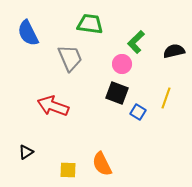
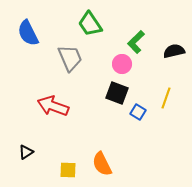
green trapezoid: rotated 132 degrees counterclockwise
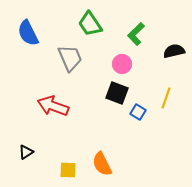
green L-shape: moved 8 px up
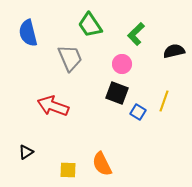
green trapezoid: moved 1 px down
blue semicircle: rotated 12 degrees clockwise
yellow line: moved 2 px left, 3 px down
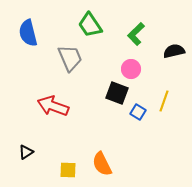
pink circle: moved 9 px right, 5 px down
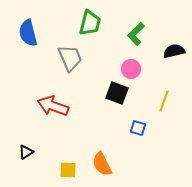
green trapezoid: moved 2 px up; rotated 132 degrees counterclockwise
blue square: moved 16 px down; rotated 14 degrees counterclockwise
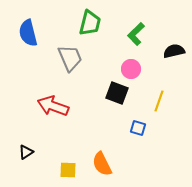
yellow line: moved 5 px left
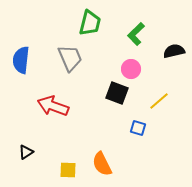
blue semicircle: moved 7 px left, 27 px down; rotated 20 degrees clockwise
yellow line: rotated 30 degrees clockwise
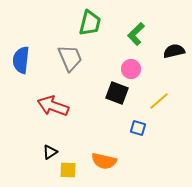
black triangle: moved 24 px right
orange semicircle: moved 2 px right, 3 px up; rotated 50 degrees counterclockwise
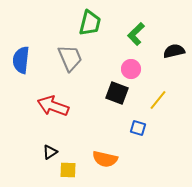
yellow line: moved 1 px left, 1 px up; rotated 10 degrees counterclockwise
orange semicircle: moved 1 px right, 2 px up
